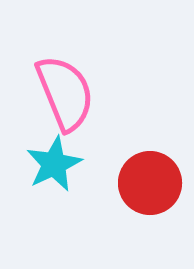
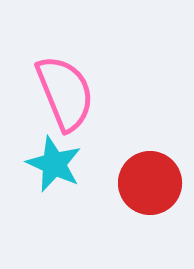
cyan star: rotated 22 degrees counterclockwise
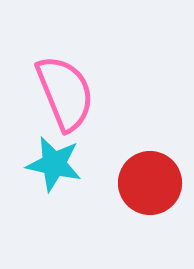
cyan star: rotated 12 degrees counterclockwise
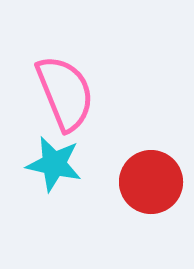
red circle: moved 1 px right, 1 px up
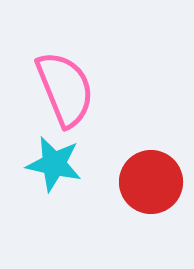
pink semicircle: moved 4 px up
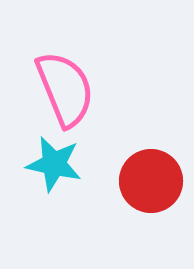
red circle: moved 1 px up
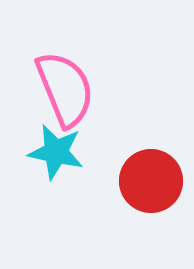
cyan star: moved 2 px right, 12 px up
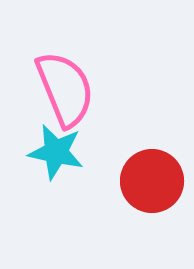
red circle: moved 1 px right
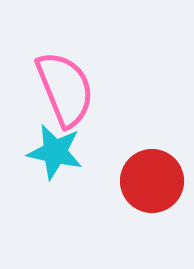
cyan star: moved 1 px left
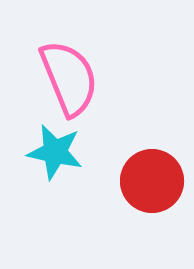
pink semicircle: moved 4 px right, 11 px up
